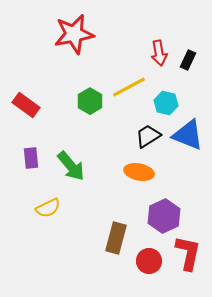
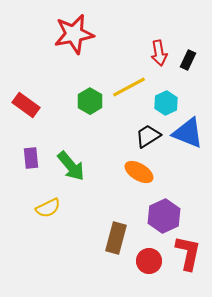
cyan hexagon: rotated 20 degrees clockwise
blue triangle: moved 2 px up
orange ellipse: rotated 20 degrees clockwise
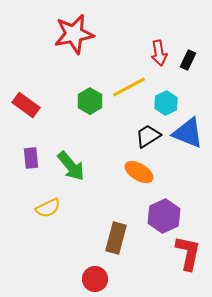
red circle: moved 54 px left, 18 px down
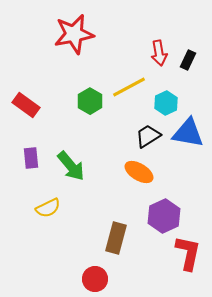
blue triangle: rotated 12 degrees counterclockwise
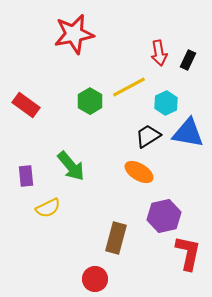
purple rectangle: moved 5 px left, 18 px down
purple hexagon: rotated 12 degrees clockwise
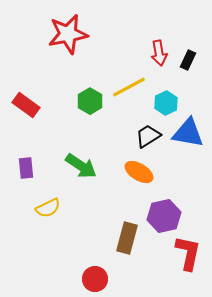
red star: moved 6 px left
green arrow: moved 10 px right; rotated 16 degrees counterclockwise
purple rectangle: moved 8 px up
brown rectangle: moved 11 px right
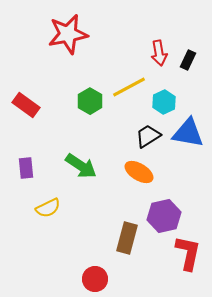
cyan hexagon: moved 2 px left, 1 px up
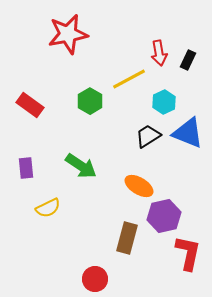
yellow line: moved 8 px up
red rectangle: moved 4 px right
blue triangle: rotated 12 degrees clockwise
orange ellipse: moved 14 px down
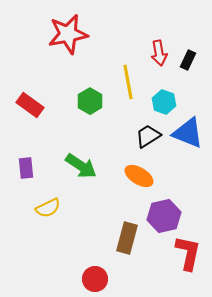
yellow line: moved 1 px left, 3 px down; rotated 72 degrees counterclockwise
cyan hexagon: rotated 15 degrees counterclockwise
orange ellipse: moved 10 px up
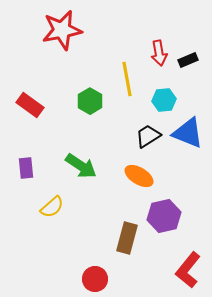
red star: moved 6 px left, 4 px up
black rectangle: rotated 42 degrees clockwise
yellow line: moved 1 px left, 3 px up
cyan hexagon: moved 2 px up; rotated 25 degrees counterclockwise
yellow semicircle: moved 4 px right, 1 px up; rotated 15 degrees counterclockwise
red L-shape: moved 17 px down; rotated 153 degrees counterclockwise
